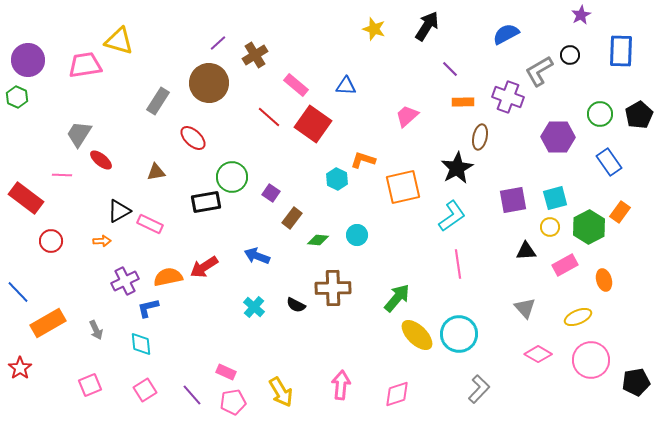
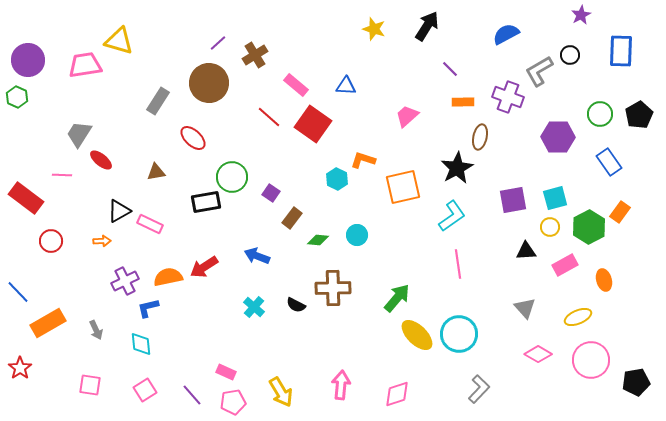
pink square at (90, 385): rotated 30 degrees clockwise
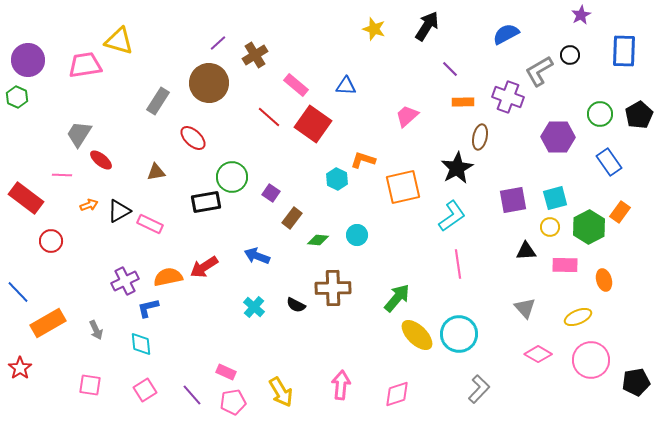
blue rectangle at (621, 51): moved 3 px right
orange arrow at (102, 241): moved 13 px left, 36 px up; rotated 18 degrees counterclockwise
pink rectangle at (565, 265): rotated 30 degrees clockwise
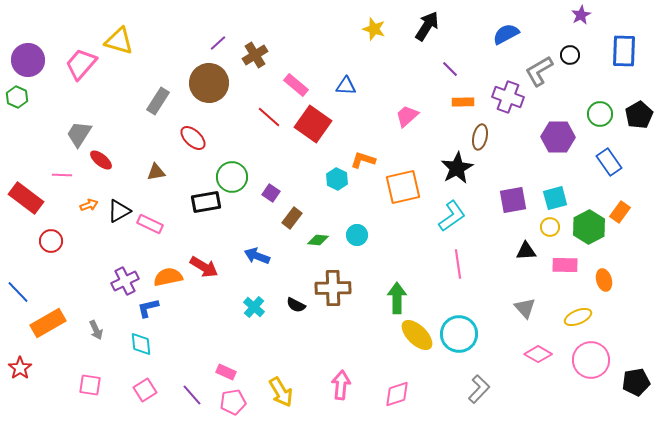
pink trapezoid at (85, 65): moved 4 px left, 1 px up; rotated 40 degrees counterclockwise
red arrow at (204, 267): rotated 116 degrees counterclockwise
green arrow at (397, 298): rotated 40 degrees counterclockwise
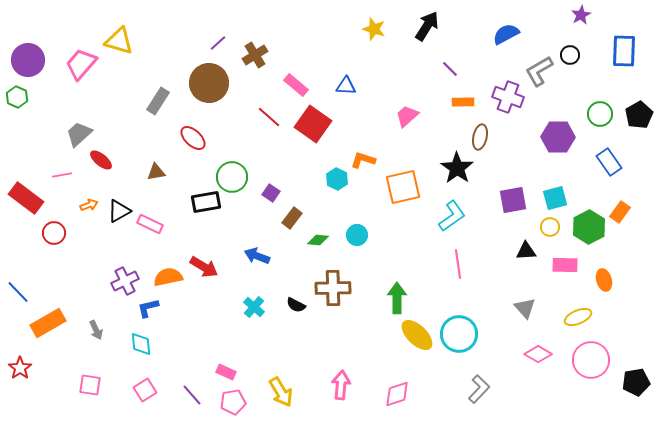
gray trapezoid at (79, 134): rotated 16 degrees clockwise
black star at (457, 168): rotated 8 degrees counterclockwise
pink line at (62, 175): rotated 12 degrees counterclockwise
red circle at (51, 241): moved 3 px right, 8 px up
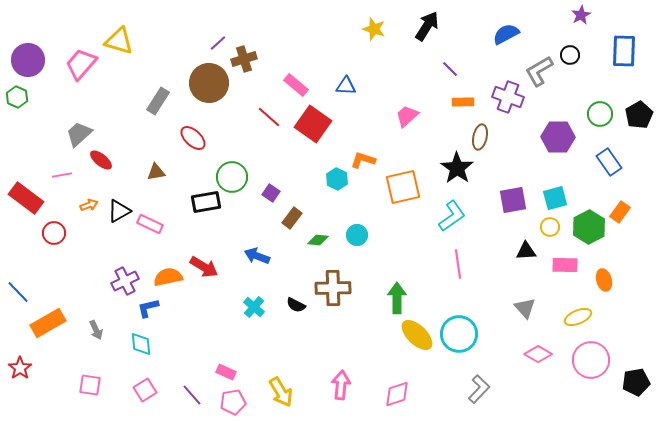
brown cross at (255, 55): moved 11 px left, 4 px down; rotated 15 degrees clockwise
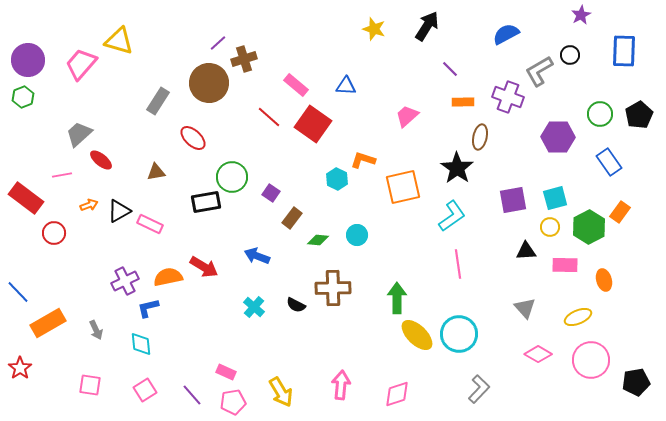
green hexagon at (17, 97): moved 6 px right; rotated 15 degrees clockwise
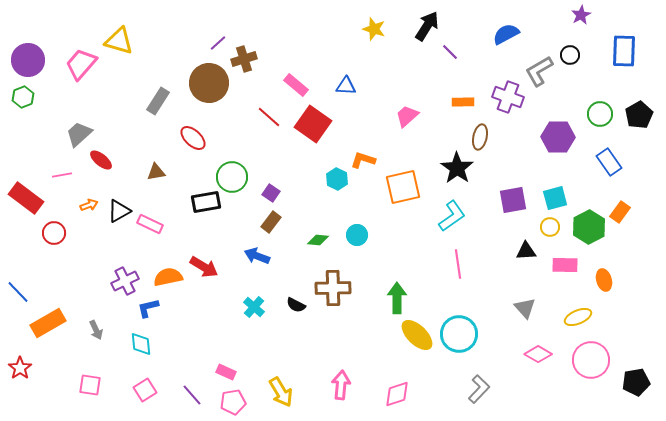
purple line at (450, 69): moved 17 px up
brown rectangle at (292, 218): moved 21 px left, 4 px down
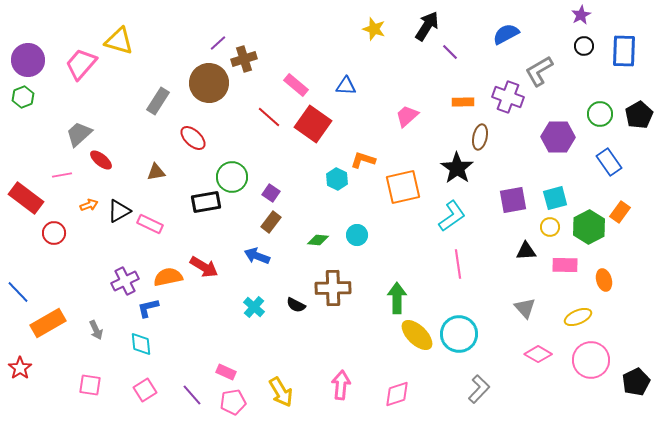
black circle at (570, 55): moved 14 px right, 9 px up
black pentagon at (636, 382): rotated 16 degrees counterclockwise
